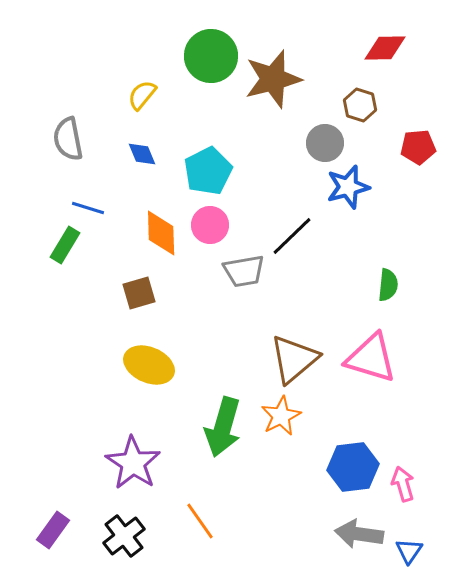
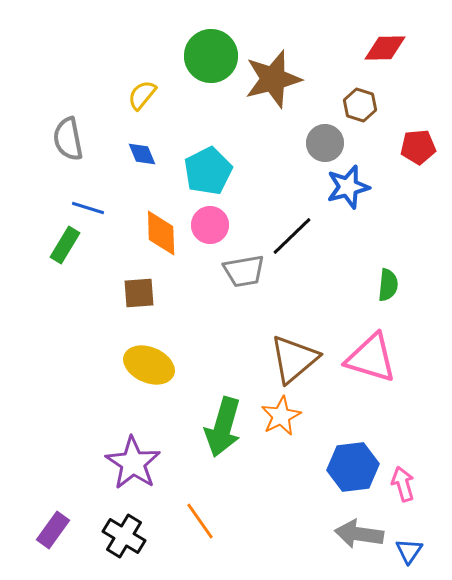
brown square: rotated 12 degrees clockwise
black cross: rotated 21 degrees counterclockwise
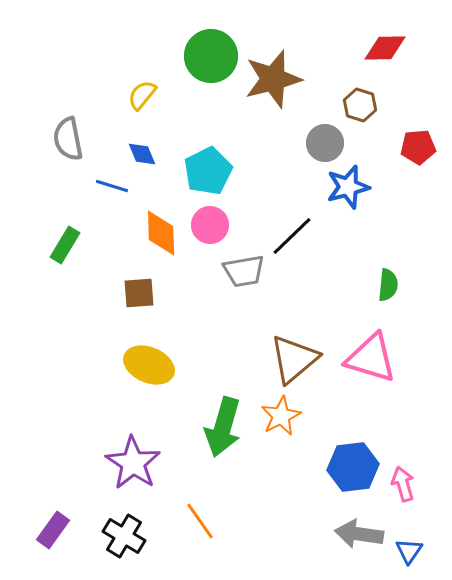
blue line: moved 24 px right, 22 px up
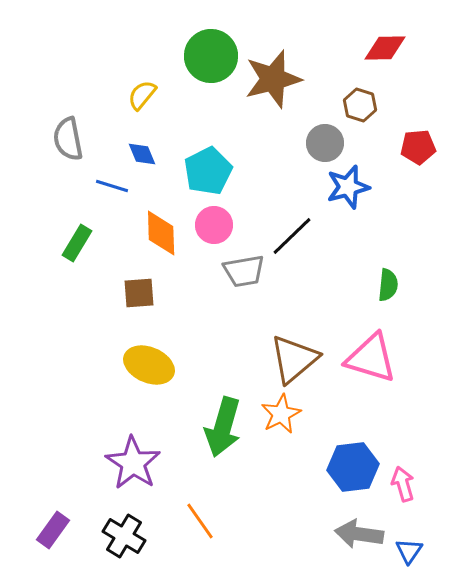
pink circle: moved 4 px right
green rectangle: moved 12 px right, 2 px up
orange star: moved 2 px up
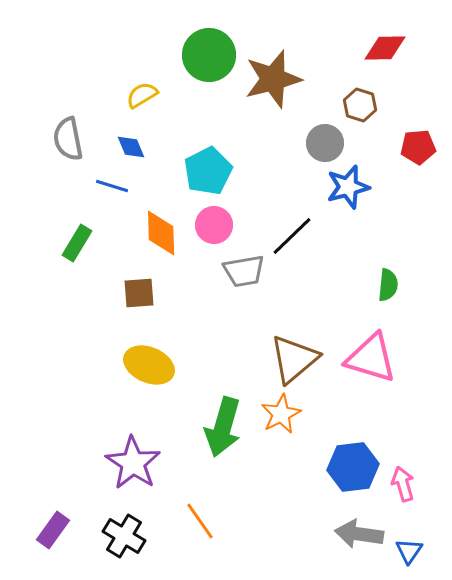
green circle: moved 2 px left, 1 px up
yellow semicircle: rotated 20 degrees clockwise
blue diamond: moved 11 px left, 7 px up
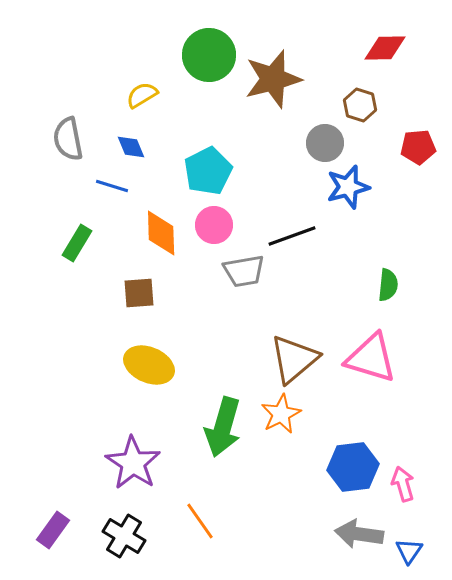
black line: rotated 24 degrees clockwise
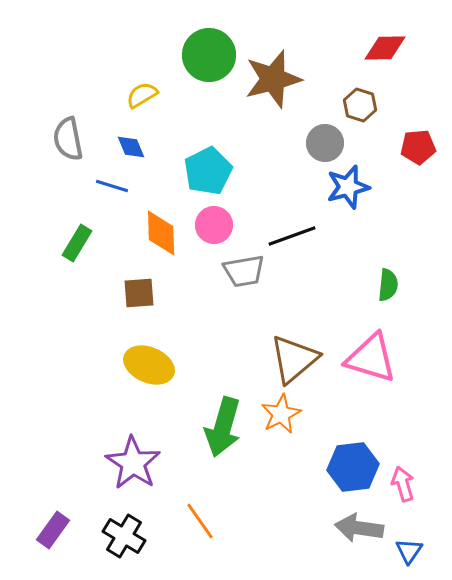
gray arrow: moved 6 px up
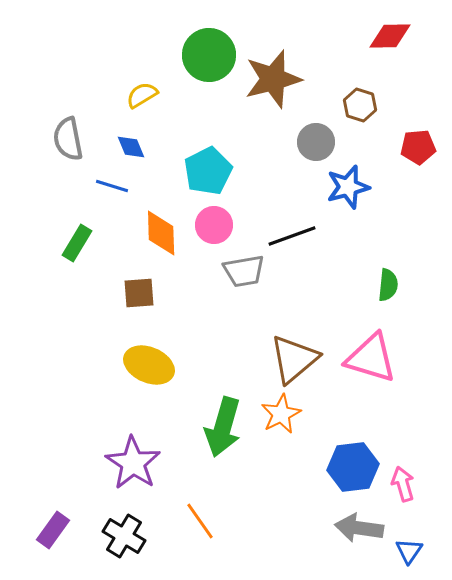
red diamond: moved 5 px right, 12 px up
gray circle: moved 9 px left, 1 px up
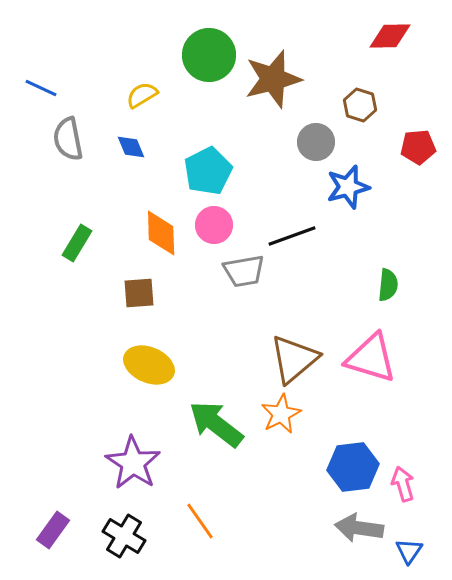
blue line: moved 71 px left, 98 px up; rotated 8 degrees clockwise
green arrow: moved 7 px left, 3 px up; rotated 112 degrees clockwise
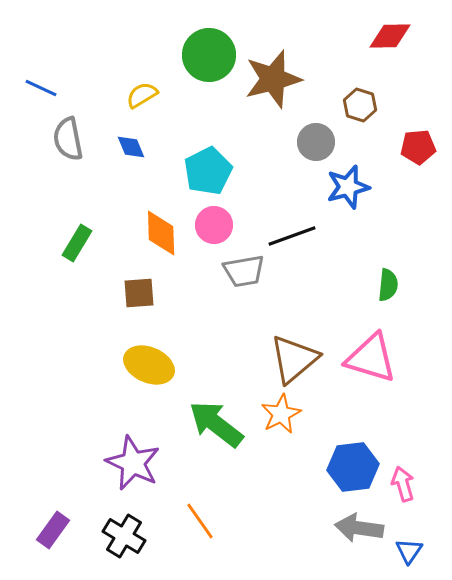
purple star: rotated 8 degrees counterclockwise
